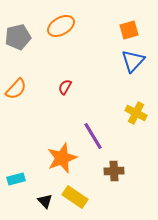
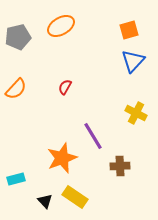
brown cross: moved 6 px right, 5 px up
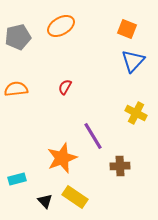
orange square: moved 2 px left, 1 px up; rotated 36 degrees clockwise
orange semicircle: rotated 140 degrees counterclockwise
cyan rectangle: moved 1 px right
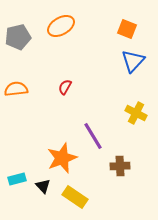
black triangle: moved 2 px left, 15 px up
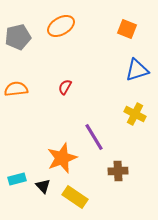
blue triangle: moved 4 px right, 9 px down; rotated 30 degrees clockwise
yellow cross: moved 1 px left, 1 px down
purple line: moved 1 px right, 1 px down
brown cross: moved 2 px left, 5 px down
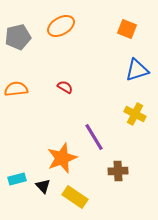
red semicircle: rotated 91 degrees clockwise
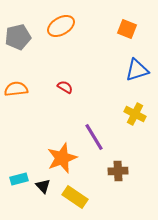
cyan rectangle: moved 2 px right
